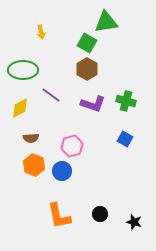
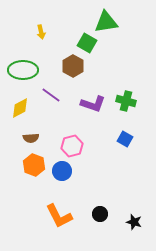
brown hexagon: moved 14 px left, 3 px up
orange L-shape: rotated 16 degrees counterclockwise
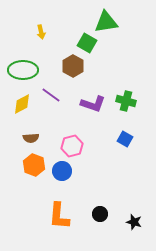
yellow diamond: moved 2 px right, 4 px up
orange L-shape: rotated 32 degrees clockwise
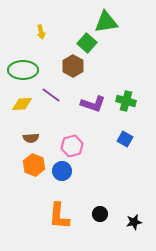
green square: rotated 12 degrees clockwise
yellow diamond: rotated 25 degrees clockwise
black star: rotated 28 degrees counterclockwise
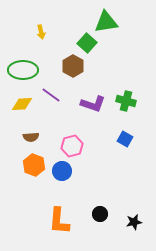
brown semicircle: moved 1 px up
orange L-shape: moved 5 px down
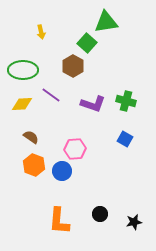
brown semicircle: rotated 140 degrees counterclockwise
pink hexagon: moved 3 px right, 3 px down; rotated 10 degrees clockwise
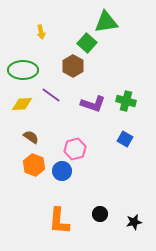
pink hexagon: rotated 10 degrees counterclockwise
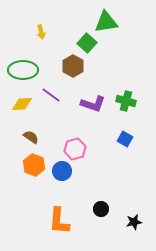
black circle: moved 1 px right, 5 px up
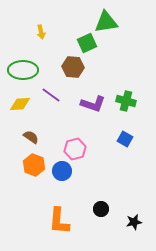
green square: rotated 24 degrees clockwise
brown hexagon: moved 1 px down; rotated 25 degrees counterclockwise
yellow diamond: moved 2 px left
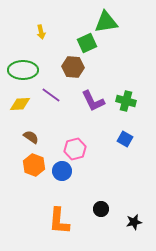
purple L-shape: moved 3 px up; rotated 45 degrees clockwise
